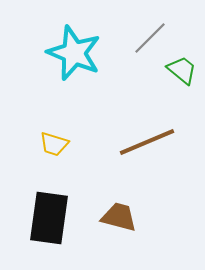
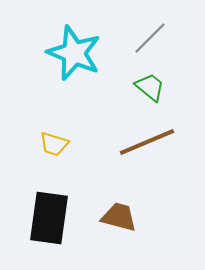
green trapezoid: moved 32 px left, 17 px down
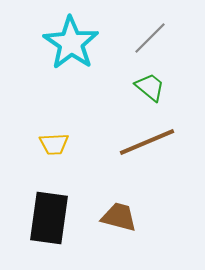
cyan star: moved 3 px left, 10 px up; rotated 12 degrees clockwise
yellow trapezoid: rotated 20 degrees counterclockwise
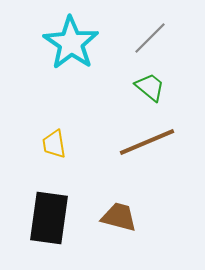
yellow trapezoid: rotated 84 degrees clockwise
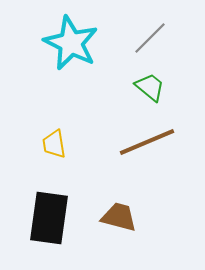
cyan star: rotated 8 degrees counterclockwise
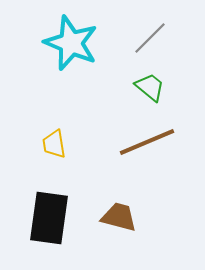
cyan star: rotated 4 degrees counterclockwise
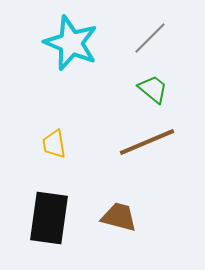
green trapezoid: moved 3 px right, 2 px down
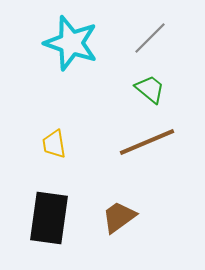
cyan star: rotated 4 degrees counterclockwise
green trapezoid: moved 3 px left
brown trapezoid: rotated 51 degrees counterclockwise
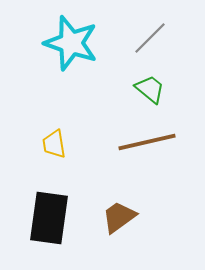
brown line: rotated 10 degrees clockwise
